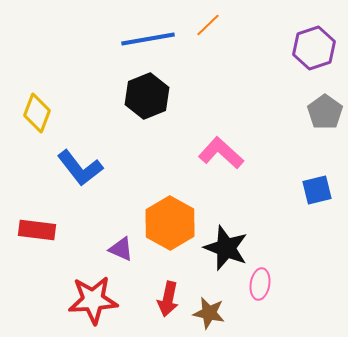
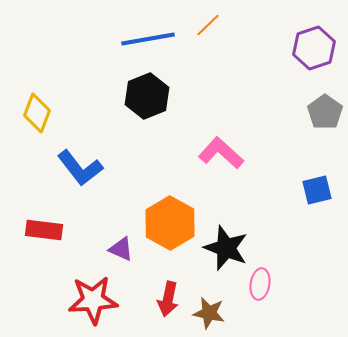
red rectangle: moved 7 px right
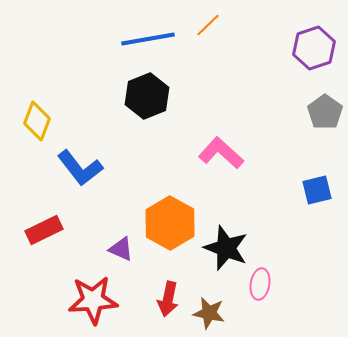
yellow diamond: moved 8 px down
red rectangle: rotated 33 degrees counterclockwise
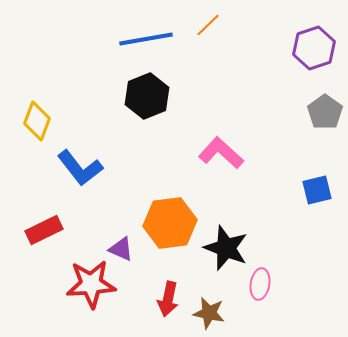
blue line: moved 2 px left
orange hexagon: rotated 24 degrees clockwise
red star: moved 2 px left, 16 px up
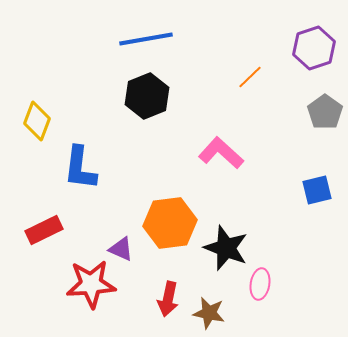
orange line: moved 42 px right, 52 px down
blue L-shape: rotated 45 degrees clockwise
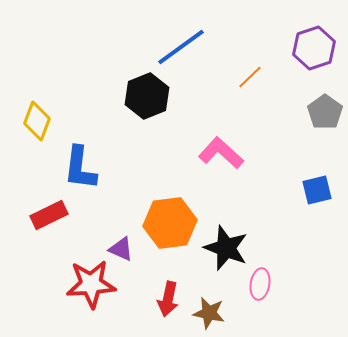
blue line: moved 35 px right, 8 px down; rotated 26 degrees counterclockwise
red rectangle: moved 5 px right, 15 px up
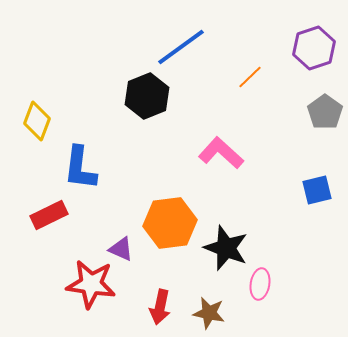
red star: rotated 12 degrees clockwise
red arrow: moved 8 px left, 8 px down
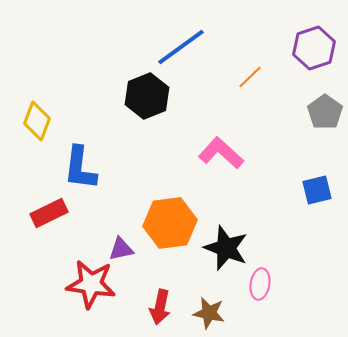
red rectangle: moved 2 px up
purple triangle: rotated 36 degrees counterclockwise
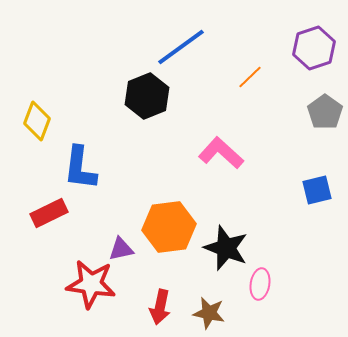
orange hexagon: moved 1 px left, 4 px down
